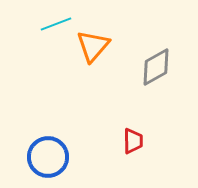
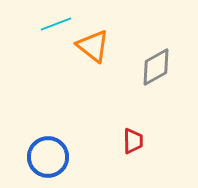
orange triangle: rotated 33 degrees counterclockwise
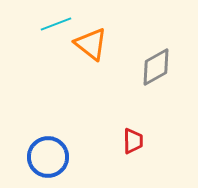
orange triangle: moved 2 px left, 2 px up
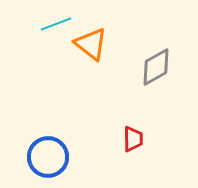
red trapezoid: moved 2 px up
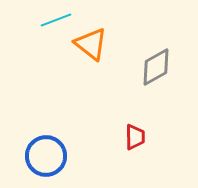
cyan line: moved 4 px up
red trapezoid: moved 2 px right, 2 px up
blue circle: moved 2 px left, 1 px up
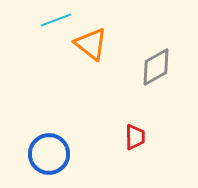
blue circle: moved 3 px right, 2 px up
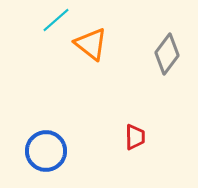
cyan line: rotated 20 degrees counterclockwise
gray diamond: moved 11 px right, 13 px up; rotated 24 degrees counterclockwise
blue circle: moved 3 px left, 3 px up
